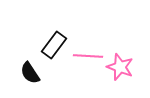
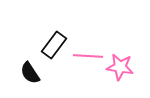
pink star: rotated 12 degrees counterclockwise
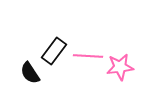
black rectangle: moved 6 px down
pink star: rotated 16 degrees counterclockwise
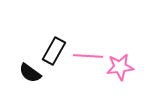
black rectangle: rotated 8 degrees counterclockwise
black semicircle: rotated 20 degrees counterclockwise
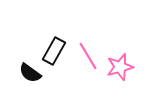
pink line: rotated 56 degrees clockwise
pink star: rotated 8 degrees counterclockwise
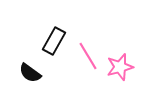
black rectangle: moved 10 px up
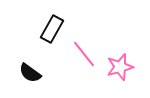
black rectangle: moved 2 px left, 12 px up
pink line: moved 4 px left, 2 px up; rotated 8 degrees counterclockwise
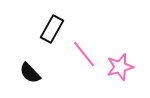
black semicircle: rotated 10 degrees clockwise
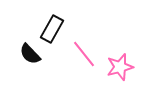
black semicircle: moved 19 px up
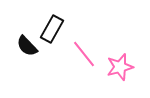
black semicircle: moved 3 px left, 8 px up
